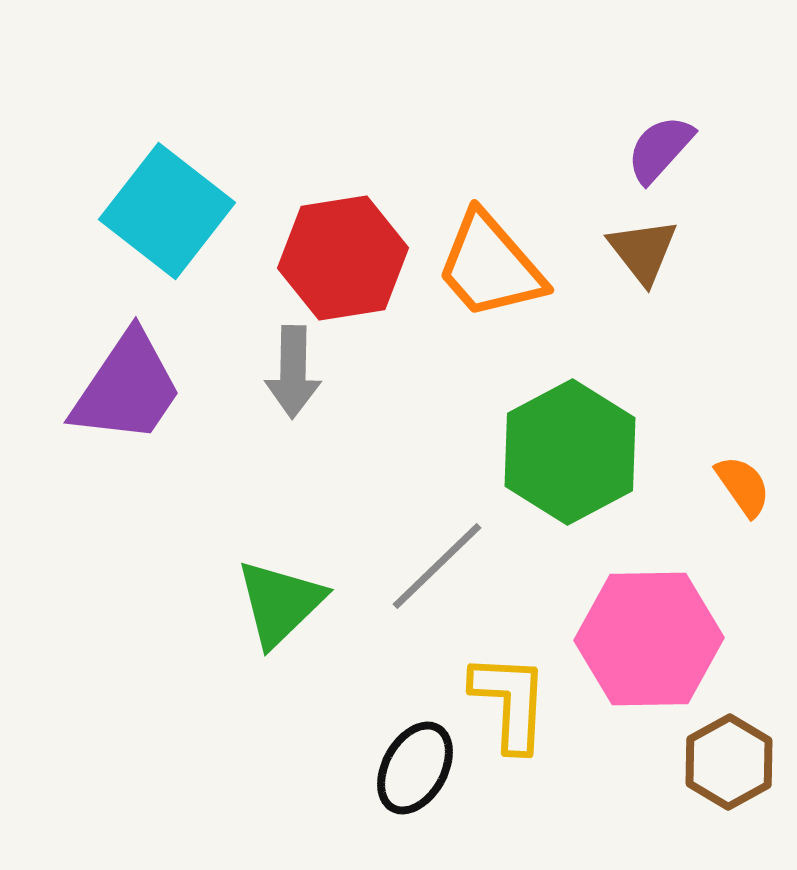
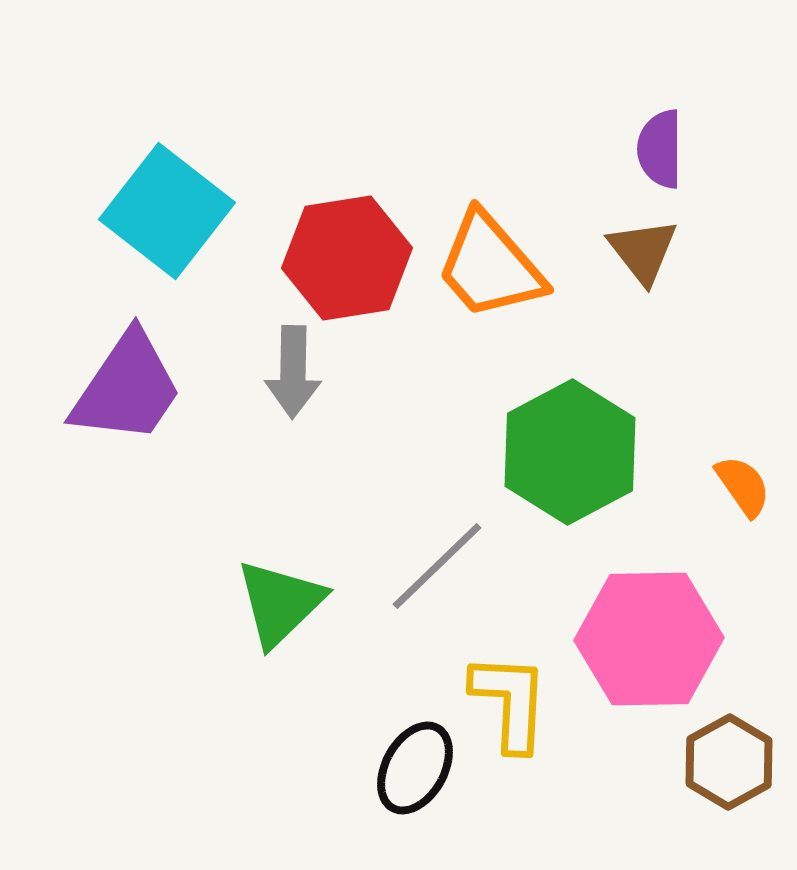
purple semicircle: rotated 42 degrees counterclockwise
red hexagon: moved 4 px right
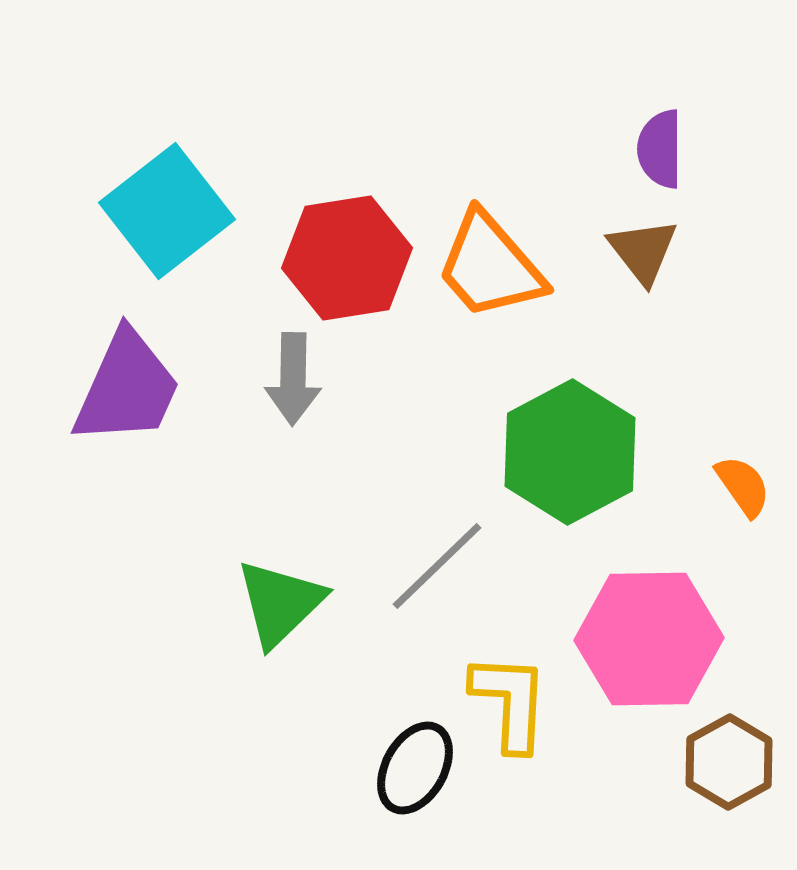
cyan square: rotated 14 degrees clockwise
gray arrow: moved 7 px down
purple trapezoid: rotated 10 degrees counterclockwise
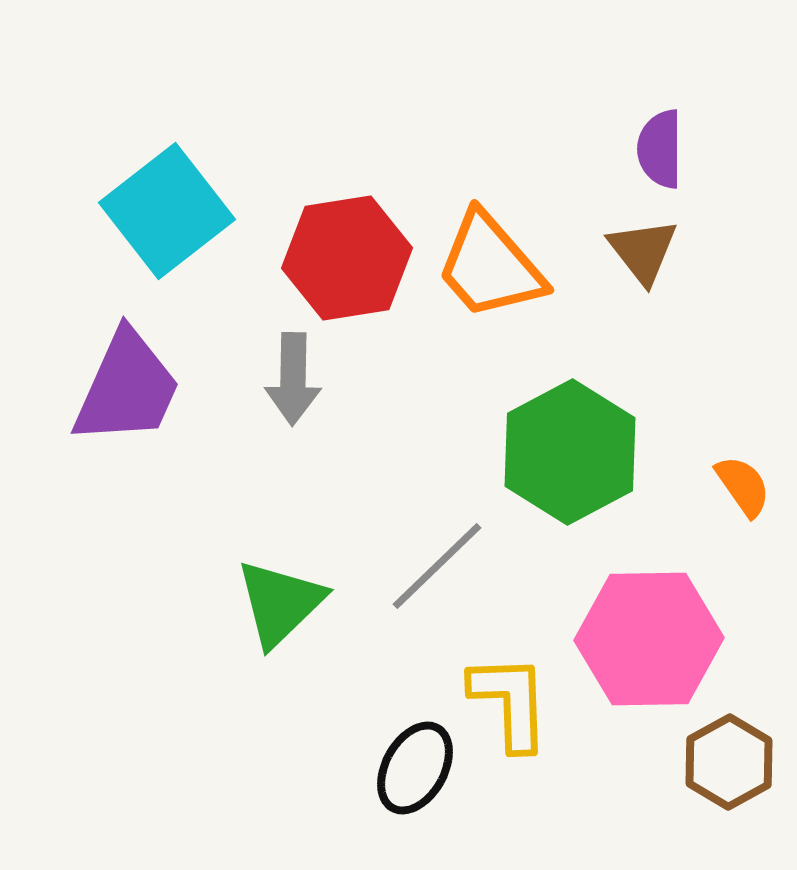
yellow L-shape: rotated 5 degrees counterclockwise
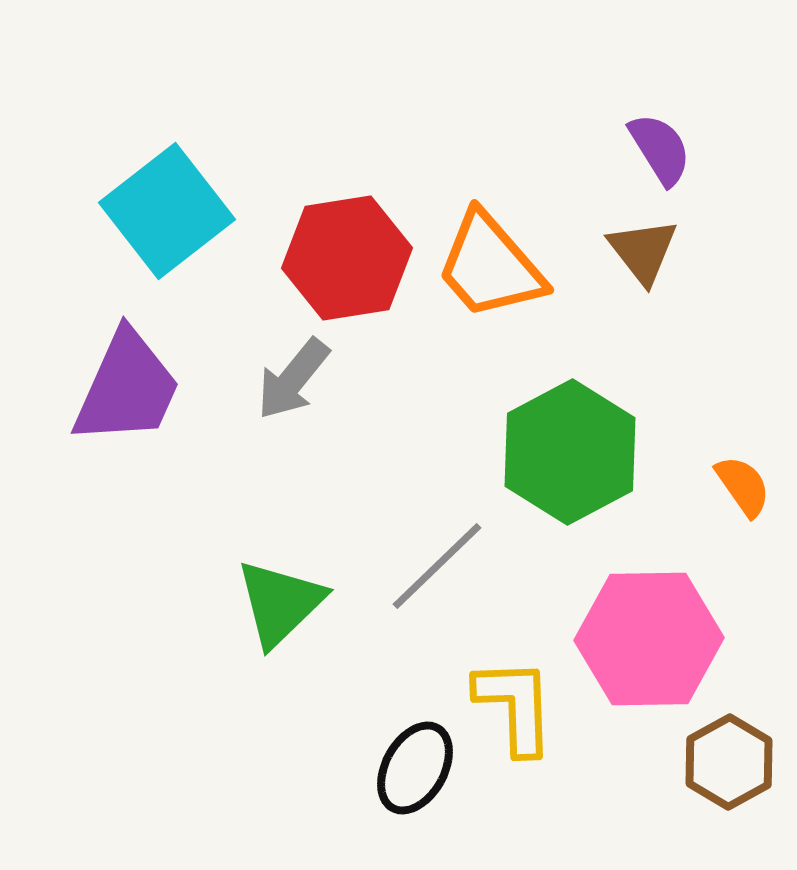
purple semicircle: rotated 148 degrees clockwise
gray arrow: rotated 38 degrees clockwise
yellow L-shape: moved 5 px right, 4 px down
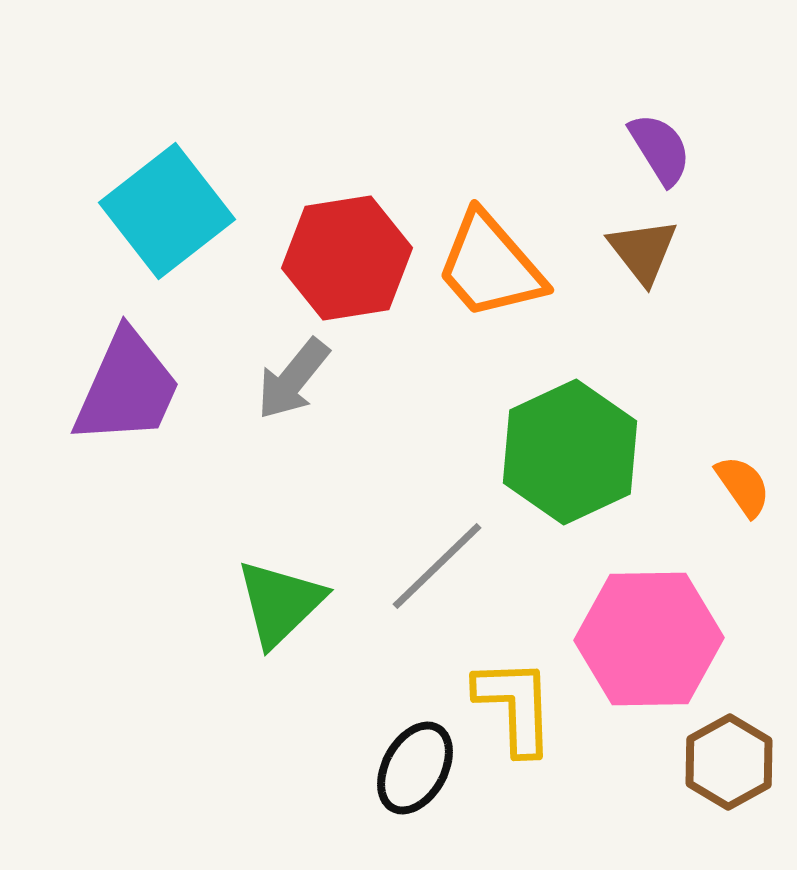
green hexagon: rotated 3 degrees clockwise
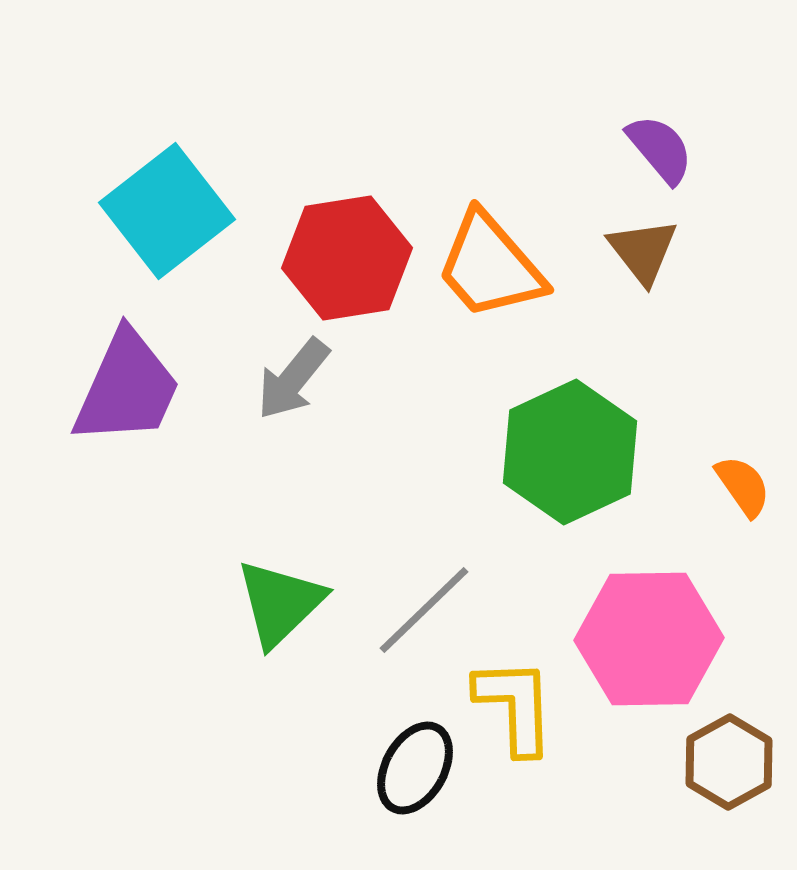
purple semicircle: rotated 8 degrees counterclockwise
gray line: moved 13 px left, 44 px down
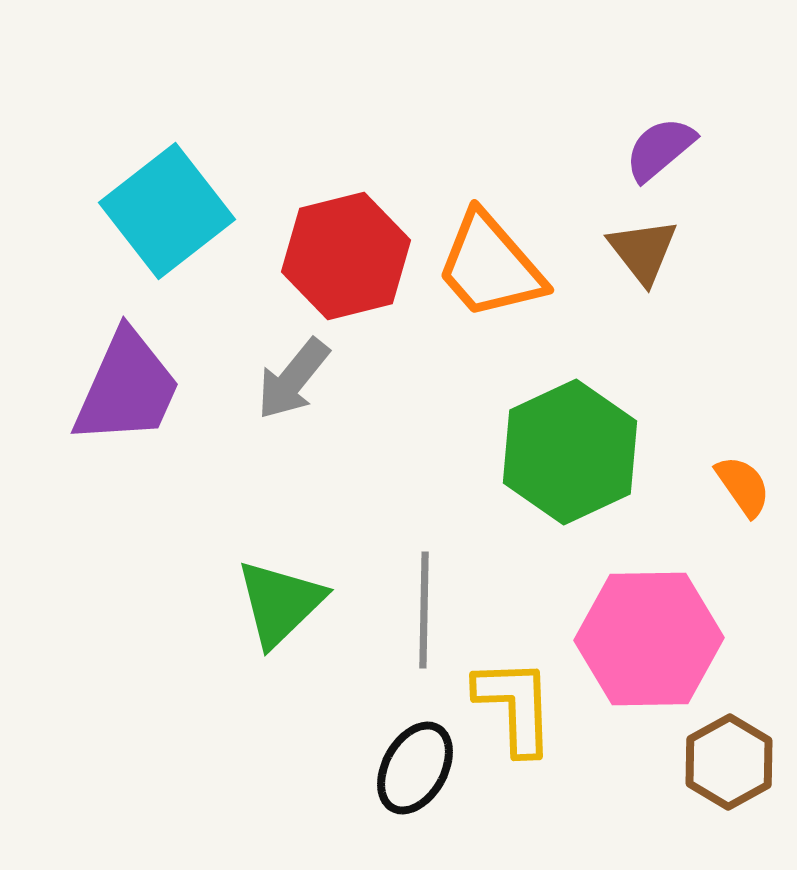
purple semicircle: rotated 90 degrees counterclockwise
red hexagon: moved 1 px left, 2 px up; rotated 5 degrees counterclockwise
gray line: rotated 45 degrees counterclockwise
